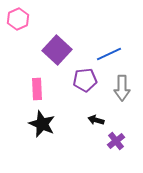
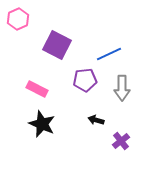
purple square: moved 5 px up; rotated 16 degrees counterclockwise
pink rectangle: rotated 60 degrees counterclockwise
purple cross: moved 5 px right
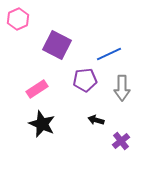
pink rectangle: rotated 60 degrees counterclockwise
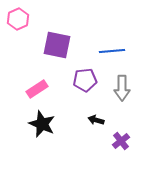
purple square: rotated 16 degrees counterclockwise
blue line: moved 3 px right, 3 px up; rotated 20 degrees clockwise
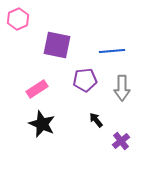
black arrow: rotated 35 degrees clockwise
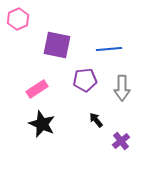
blue line: moved 3 px left, 2 px up
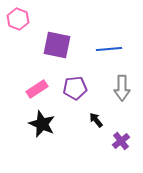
pink hexagon: rotated 15 degrees counterclockwise
purple pentagon: moved 10 px left, 8 px down
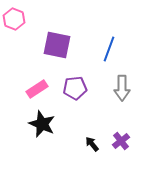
pink hexagon: moved 4 px left
blue line: rotated 65 degrees counterclockwise
black arrow: moved 4 px left, 24 px down
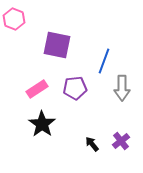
blue line: moved 5 px left, 12 px down
black star: rotated 12 degrees clockwise
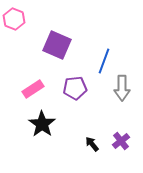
purple square: rotated 12 degrees clockwise
pink rectangle: moved 4 px left
